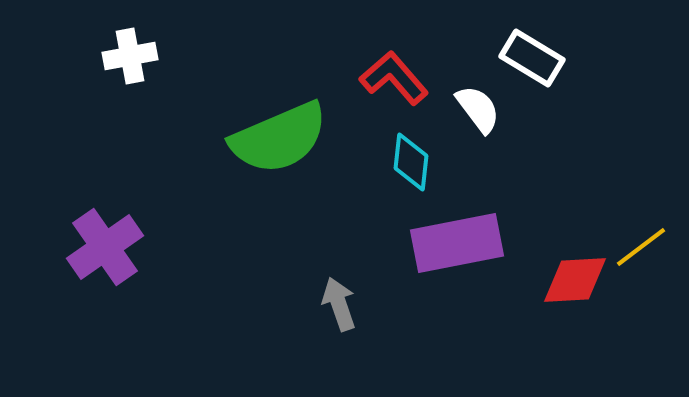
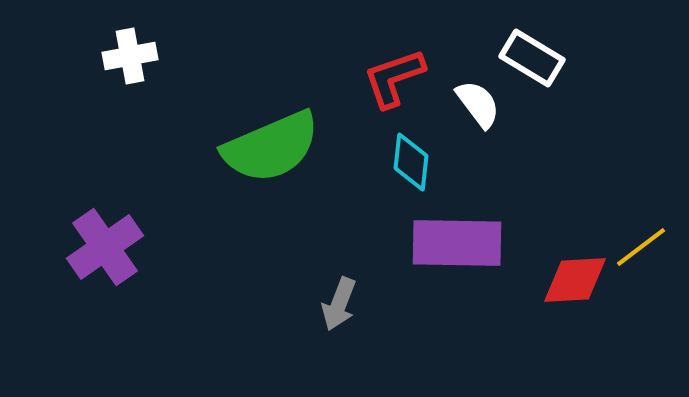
red L-shape: rotated 68 degrees counterclockwise
white semicircle: moved 5 px up
green semicircle: moved 8 px left, 9 px down
purple rectangle: rotated 12 degrees clockwise
gray arrow: rotated 140 degrees counterclockwise
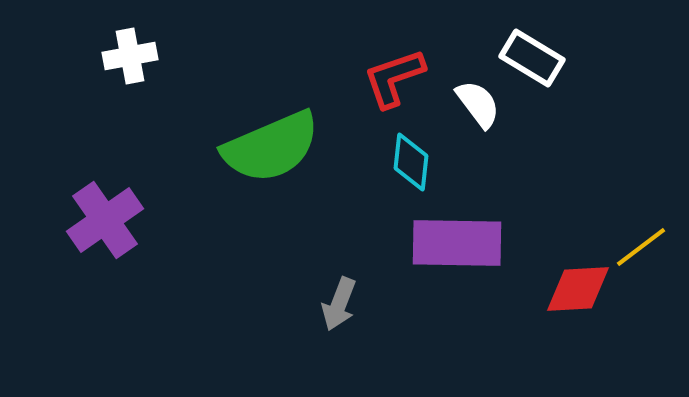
purple cross: moved 27 px up
red diamond: moved 3 px right, 9 px down
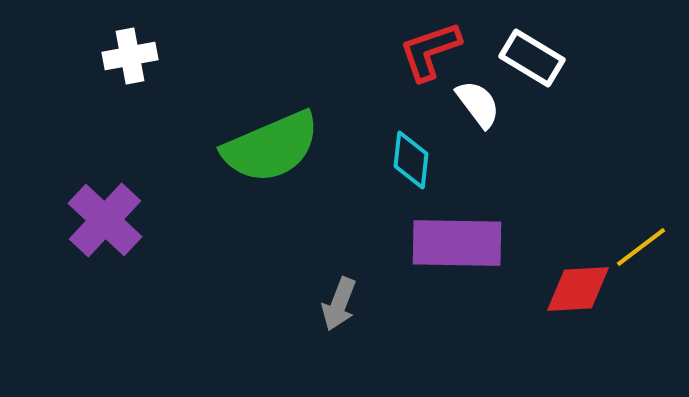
red L-shape: moved 36 px right, 27 px up
cyan diamond: moved 2 px up
purple cross: rotated 12 degrees counterclockwise
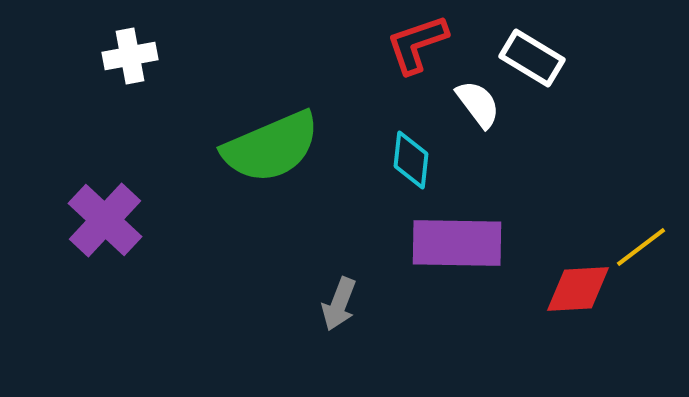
red L-shape: moved 13 px left, 7 px up
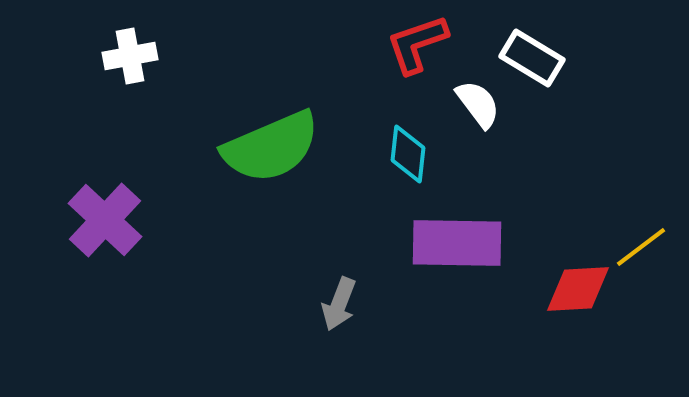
cyan diamond: moved 3 px left, 6 px up
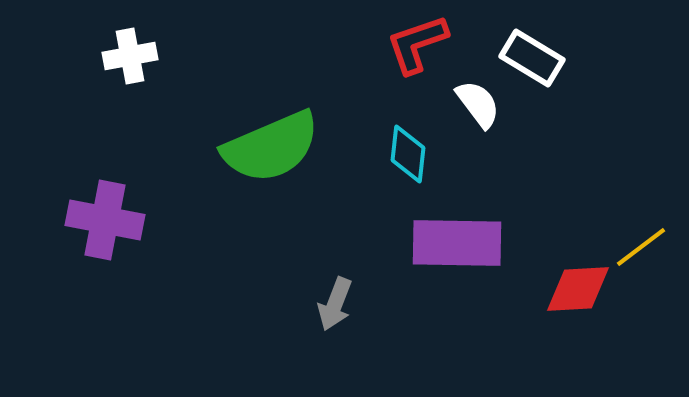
purple cross: rotated 32 degrees counterclockwise
gray arrow: moved 4 px left
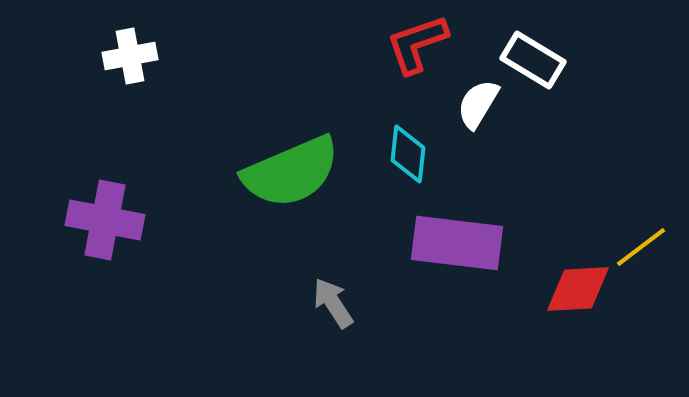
white rectangle: moved 1 px right, 2 px down
white semicircle: rotated 112 degrees counterclockwise
green semicircle: moved 20 px right, 25 px down
purple rectangle: rotated 6 degrees clockwise
gray arrow: moved 2 px left, 1 px up; rotated 126 degrees clockwise
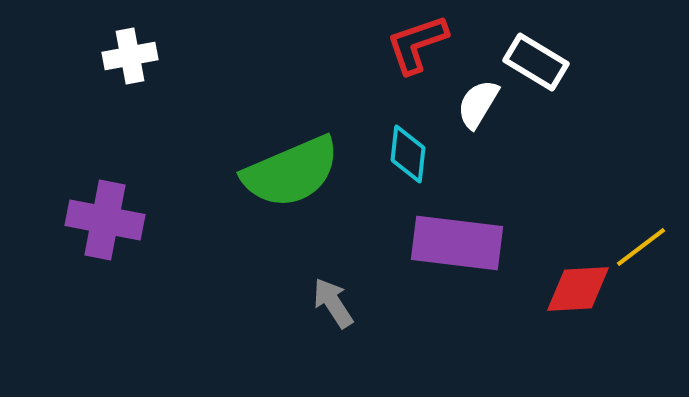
white rectangle: moved 3 px right, 2 px down
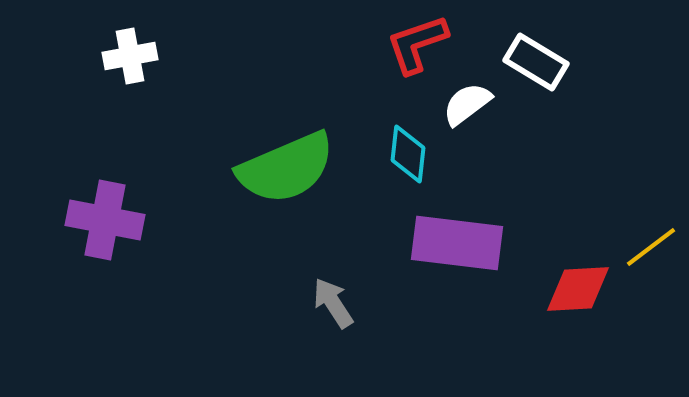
white semicircle: moved 11 px left; rotated 22 degrees clockwise
green semicircle: moved 5 px left, 4 px up
yellow line: moved 10 px right
